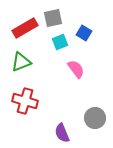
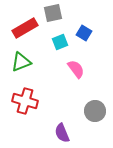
gray square: moved 5 px up
gray circle: moved 7 px up
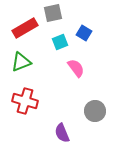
pink semicircle: moved 1 px up
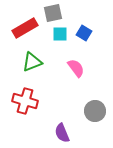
cyan square: moved 8 px up; rotated 21 degrees clockwise
green triangle: moved 11 px right
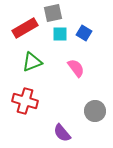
purple semicircle: rotated 18 degrees counterclockwise
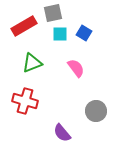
red rectangle: moved 1 px left, 2 px up
green triangle: moved 1 px down
gray circle: moved 1 px right
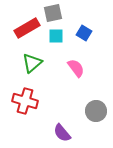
red rectangle: moved 3 px right, 2 px down
cyan square: moved 4 px left, 2 px down
green triangle: rotated 20 degrees counterclockwise
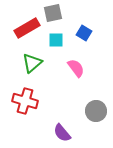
cyan square: moved 4 px down
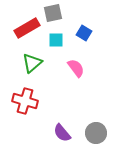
gray circle: moved 22 px down
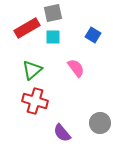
blue square: moved 9 px right, 2 px down
cyan square: moved 3 px left, 3 px up
green triangle: moved 7 px down
red cross: moved 10 px right
gray circle: moved 4 px right, 10 px up
